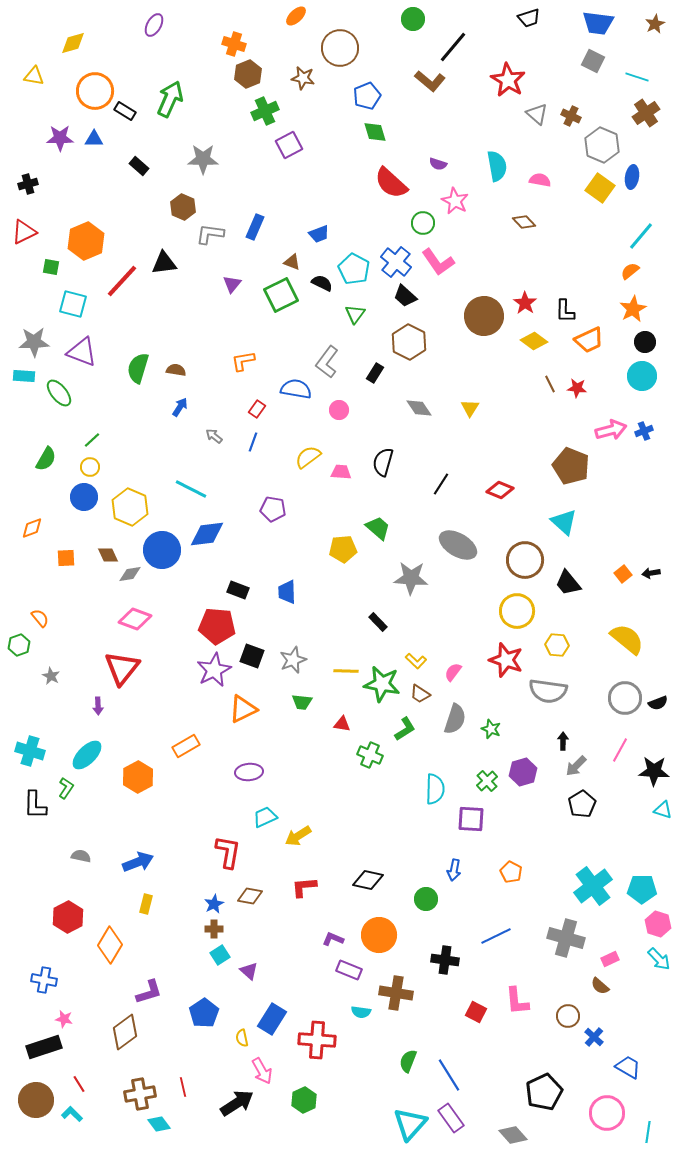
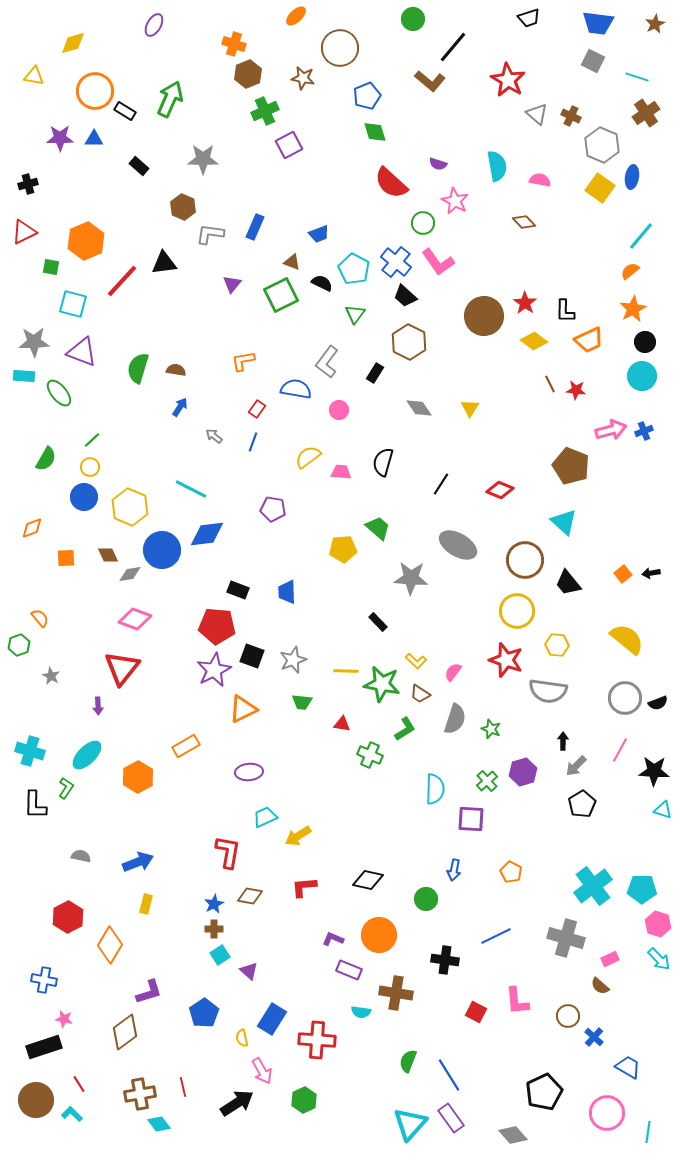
red star at (577, 388): moved 1 px left, 2 px down
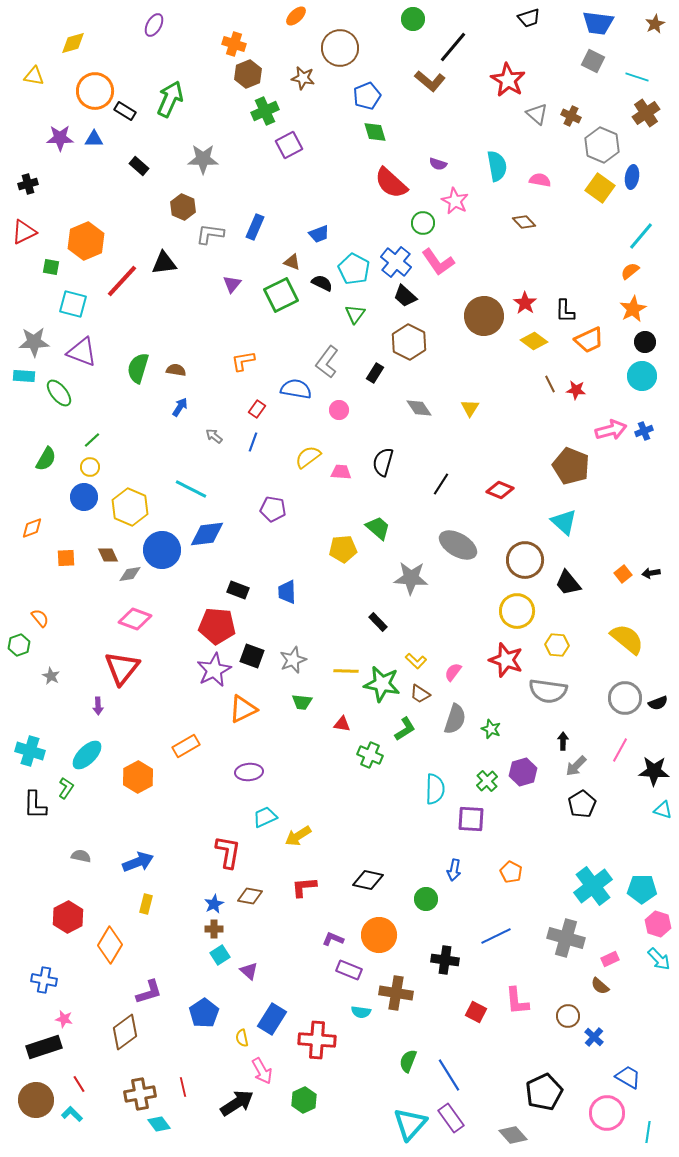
blue trapezoid at (628, 1067): moved 10 px down
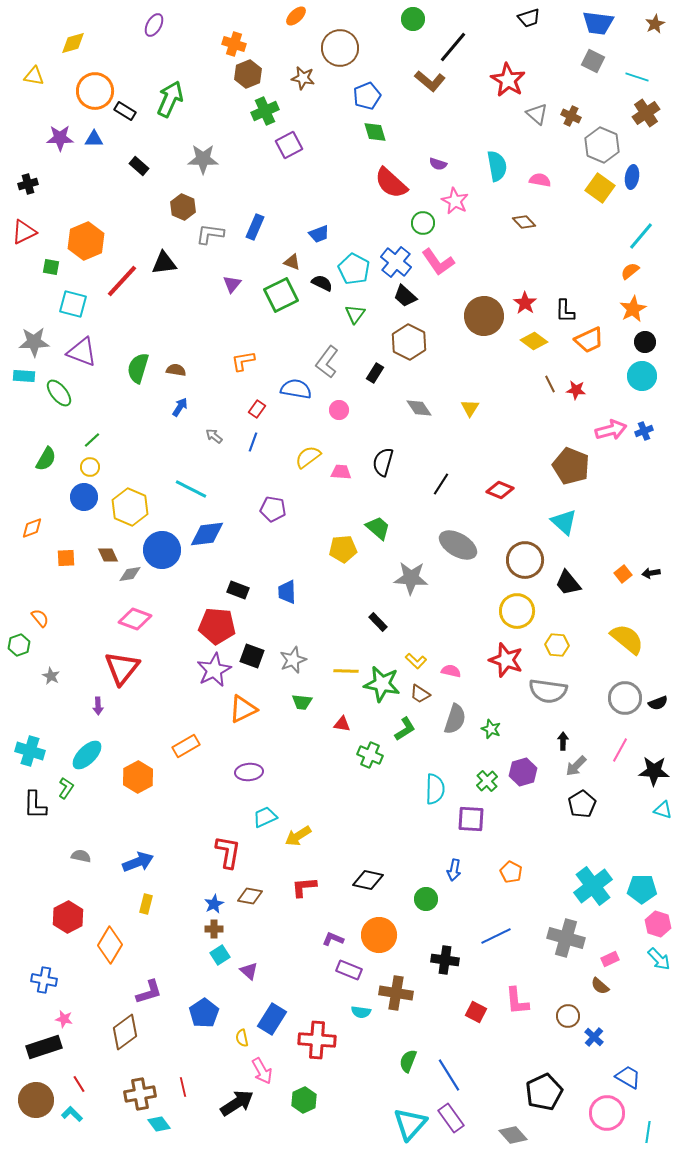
pink semicircle at (453, 672): moved 2 px left, 1 px up; rotated 66 degrees clockwise
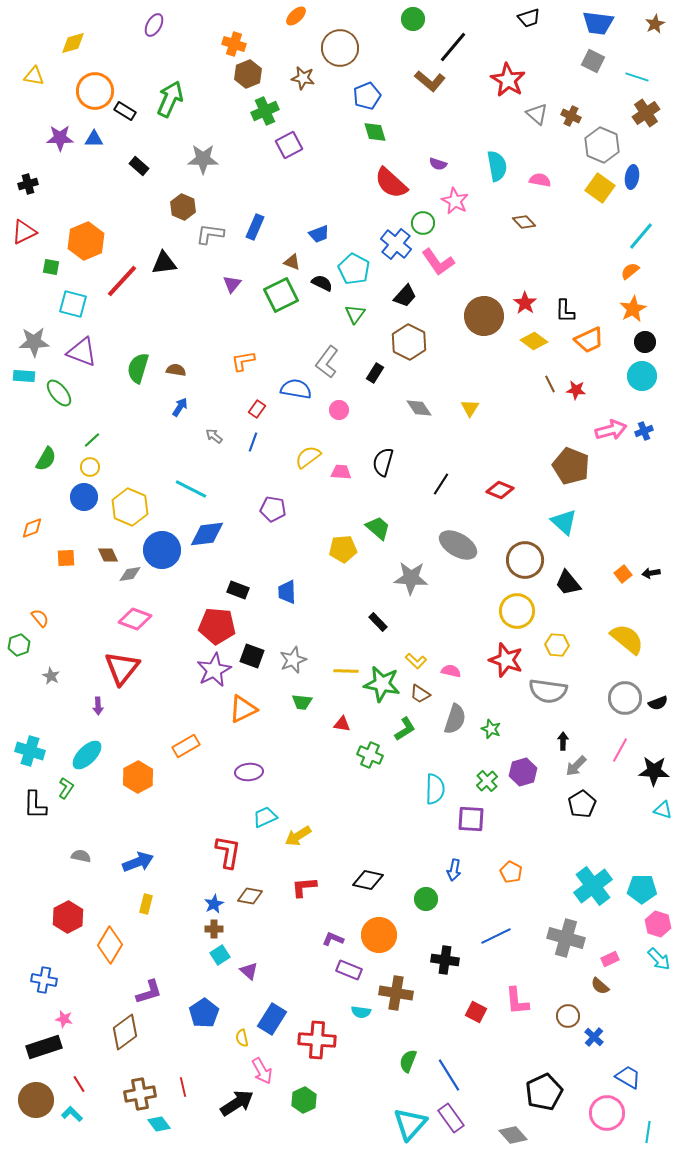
blue cross at (396, 262): moved 18 px up
black trapezoid at (405, 296): rotated 90 degrees counterclockwise
